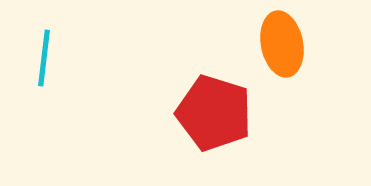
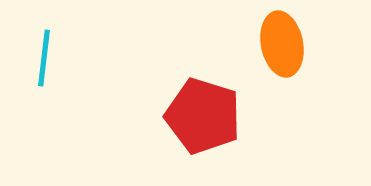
red pentagon: moved 11 px left, 3 px down
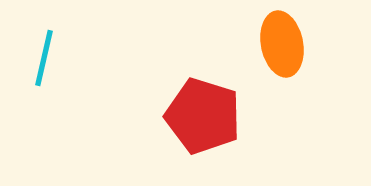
cyan line: rotated 6 degrees clockwise
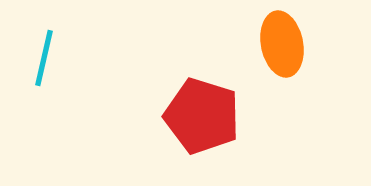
red pentagon: moved 1 px left
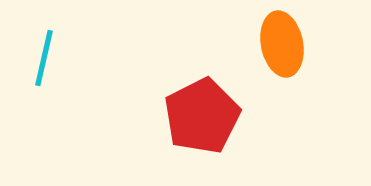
red pentagon: rotated 28 degrees clockwise
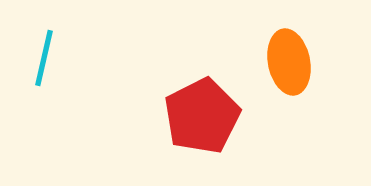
orange ellipse: moved 7 px right, 18 px down
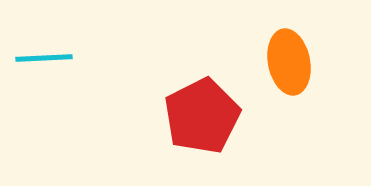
cyan line: rotated 74 degrees clockwise
